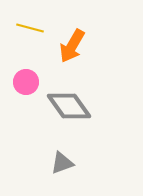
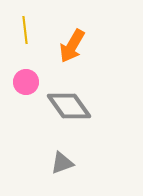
yellow line: moved 5 px left, 2 px down; rotated 68 degrees clockwise
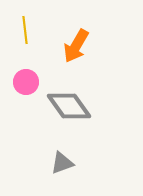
orange arrow: moved 4 px right
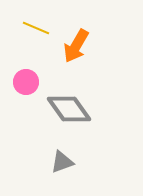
yellow line: moved 11 px right, 2 px up; rotated 60 degrees counterclockwise
gray diamond: moved 3 px down
gray triangle: moved 1 px up
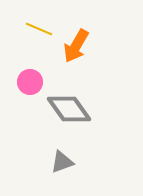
yellow line: moved 3 px right, 1 px down
pink circle: moved 4 px right
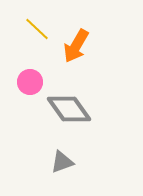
yellow line: moved 2 px left; rotated 20 degrees clockwise
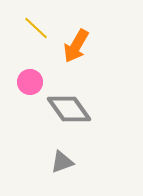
yellow line: moved 1 px left, 1 px up
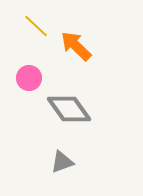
yellow line: moved 2 px up
orange arrow: rotated 104 degrees clockwise
pink circle: moved 1 px left, 4 px up
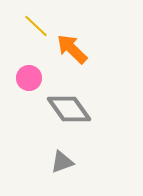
orange arrow: moved 4 px left, 3 px down
